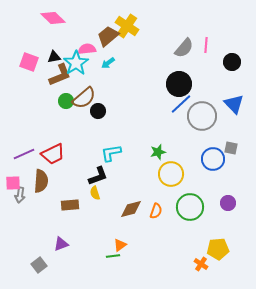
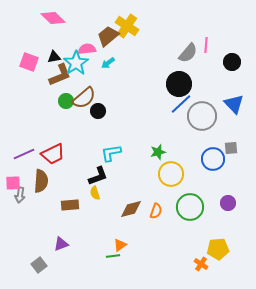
gray semicircle at (184, 48): moved 4 px right, 5 px down
gray square at (231, 148): rotated 16 degrees counterclockwise
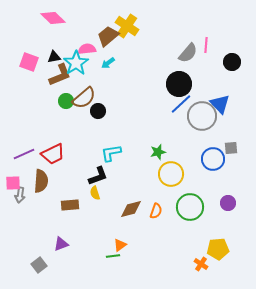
blue triangle at (234, 104): moved 14 px left
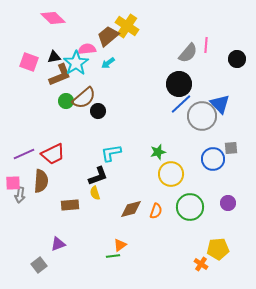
black circle at (232, 62): moved 5 px right, 3 px up
purple triangle at (61, 244): moved 3 px left
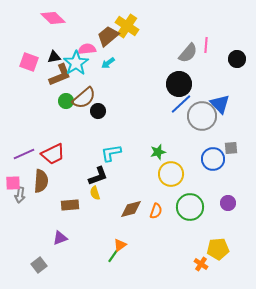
purple triangle at (58, 244): moved 2 px right, 6 px up
green line at (113, 256): rotated 48 degrees counterclockwise
